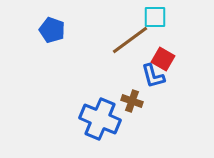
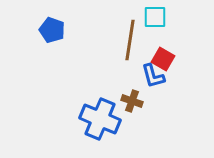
brown line: rotated 45 degrees counterclockwise
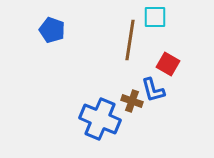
red square: moved 5 px right, 5 px down
blue L-shape: moved 14 px down
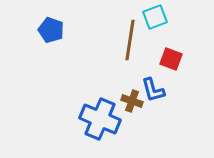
cyan square: rotated 20 degrees counterclockwise
blue pentagon: moved 1 px left
red square: moved 3 px right, 5 px up; rotated 10 degrees counterclockwise
